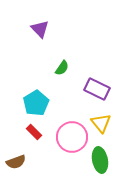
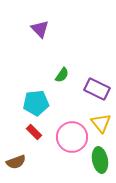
green semicircle: moved 7 px down
cyan pentagon: rotated 25 degrees clockwise
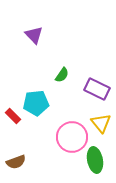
purple triangle: moved 6 px left, 6 px down
red rectangle: moved 21 px left, 16 px up
green ellipse: moved 5 px left
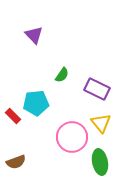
green ellipse: moved 5 px right, 2 px down
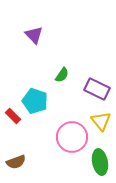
cyan pentagon: moved 1 px left, 2 px up; rotated 25 degrees clockwise
yellow triangle: moved 2 px up
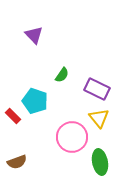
yellow triangle: moved 2 px left, 3 px up
brown semicircle: moved 1 px right
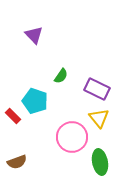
green semicircle: moved 1 px left, 1 px down
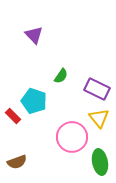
cyan pentagon: moved 1 px left
